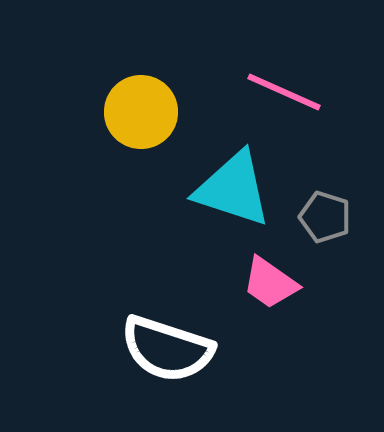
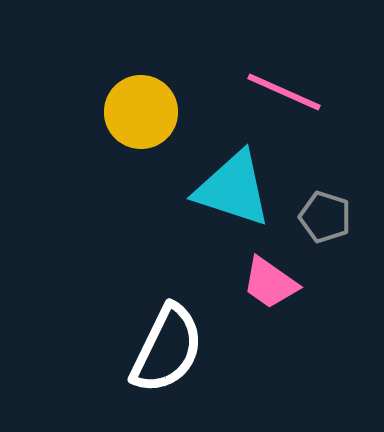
white semicircle: rotated 82 degrees counterclockwise
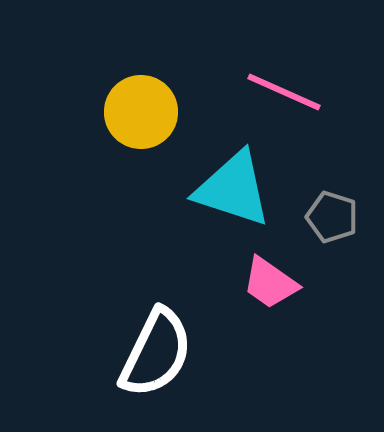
gray pentagon: moved 7 px right
white semicircle: moved 11 px left, 4 px down
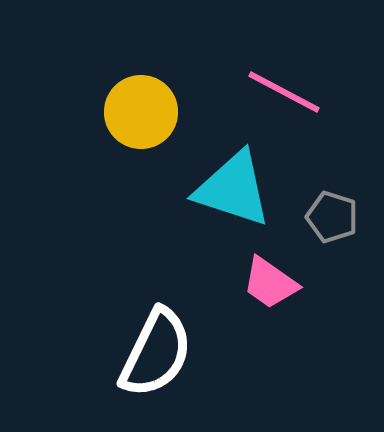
pink line: rotated 4 degrees clockwise
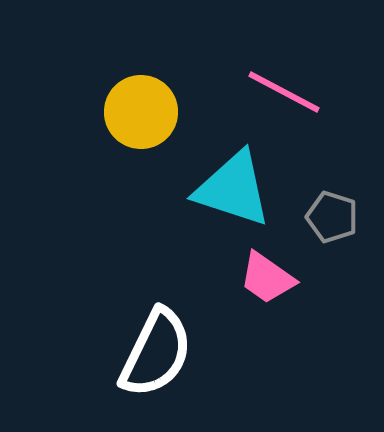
pink trapezoid: moved 3 px left, 5 px up
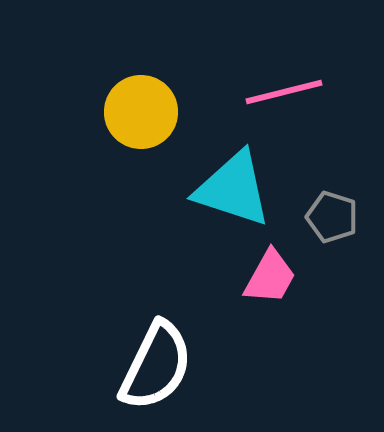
pink line: rotated 42 degrees counterclockwise
pink trapezoid: moved 3 px right, 1 px up; rotated 96 degrees counterclockwise
white semicircle: moved 13 px down
